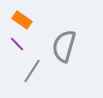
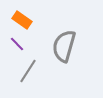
gray line: moved 4 px left
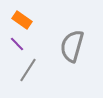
gray semicircle: moved 8 px right
gray line: moved 1 px up
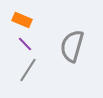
orange rectangle: rotated 12 degrees counterclockwise
purple line: moved 8 px right
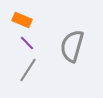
purple line: moved 2 px right, 1 px up
